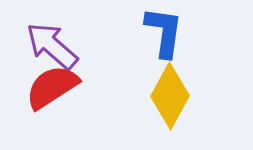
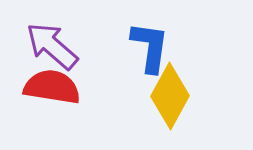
blue L-shape: moved 14 px left, 15 px down
red semicircle: rotated 42 degrees clockwise
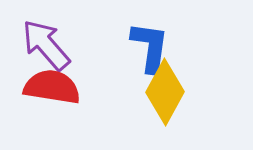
purple arrow: moved 6 px left, 1 px up; rotated 8 degrees clockwise
yellow diamond: moved 5 px left, 4 px up
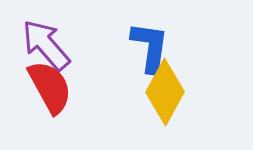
red semicircle: moved 2 px left; rotated 52 degrees clockwise
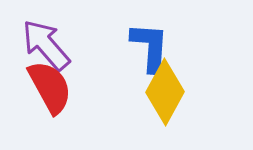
blue L-shape: rotated 4 degrees counterclockwise
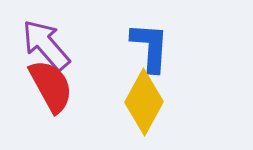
red semicircle: moved 1 px right, 1 px up
yellow diamond: moved 21 px left, 10 px down
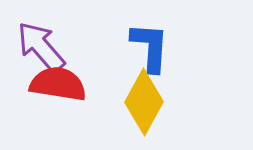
purple arrow: moved 5 px left, 2 px down
red semicircle: moved 7 px right, 2 px up; rotated 52 degrees counterclockwise
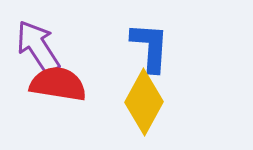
purple arrow: moved 3 px left; rotated 8 degrees clockwise
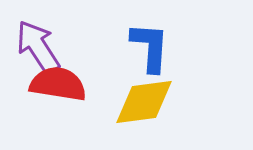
yellow diamond: rotated 54 degrees clockwise
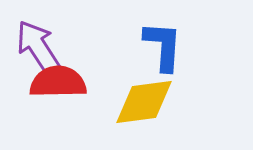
blue L-shape: moved 13 px right, 1 px up
red semicircle: moved 2 px up; rotated 10 degrees counterclockwise
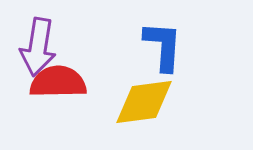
purple arrow: rotated 138 degrees counterclockwise
